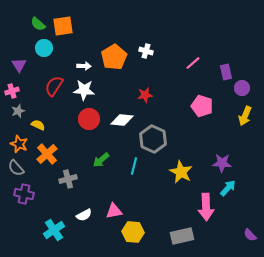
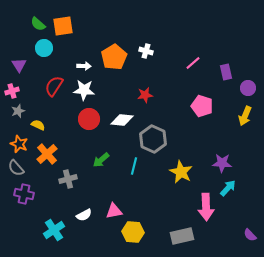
purple circle: moved 6 px right
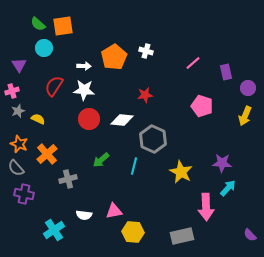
yellow semicircle: moved 6 px up
white semicircle: rotated 35 degrees clockwise
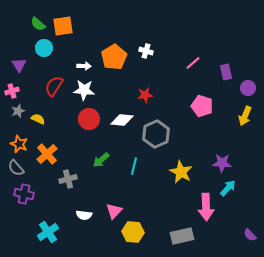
gray hexagon: moved 3 px right, 5 px up; rotated 12 degrees clockwise
pink triangle: rotated 36 degrees counterclockwise
cyan cross: moved 6 px left, 2 px down
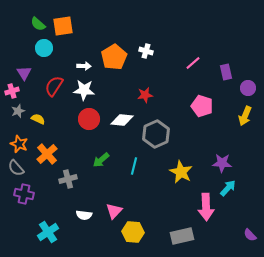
purple triangle: moved 5 px right, 8 px down
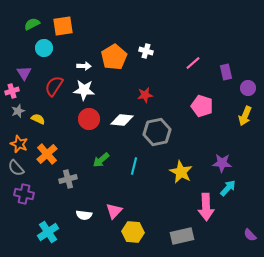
green semicircle: moved 6 px left; rotated 112 degrees clockwise
gray hexagon: moved 1 px right, 2 px up; rotated 12 degrees clockwise
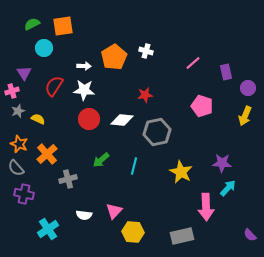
cyan cross: moved 3 px up
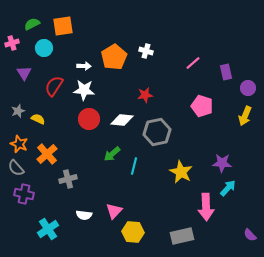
pink cross: moved 48 px up
green arrow: moved 11 px right, 6 px up
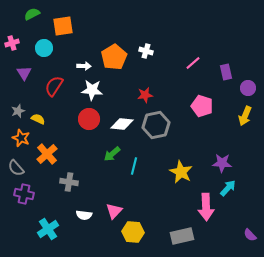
green semicircle: moved 10 px up
white star: moved 8 px right
white diamond: moved 4 px down
gray hexagon: moved 1 px left, 7 px up
orange star: moved 2 px right, 6 px up
gray cross: moved 1 px right, 3 px down; rotated 24 degrees clockwise
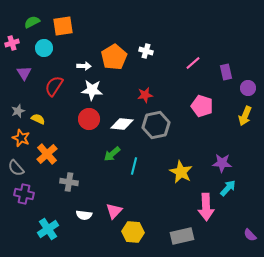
green semicircle: moved 8 px down
